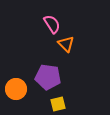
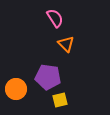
pink semicircle: moved 3 px right, 6 px up
yellow square: moved 2 px right, 4 px up
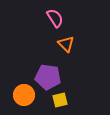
orange circle: moved 8 px right, 6 px down
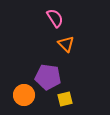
yellow square: moved 5 px right, 1 px up
